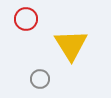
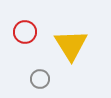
red circle: moved 1 px left, 13 px down
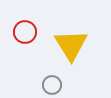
gray circle: moved 12 px right, 6 px down
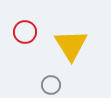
gray circle: moved 1 px left
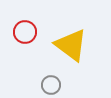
yellow triangle: rotated 21 degrees counterclockwise
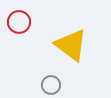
red circle: moved 6 px left, 10 px up
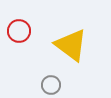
red circle: moved 9 px down
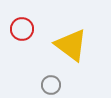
red circle: moved 3 px right, 2 px up
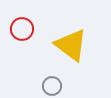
gray circle: moved 1 px right, 1 px down
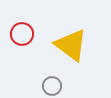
red circle: moved 5 px down
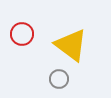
gray circle: moved 7 px right, 7 px up
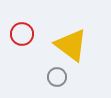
gray circle: moved 2 px left, 2 px up
